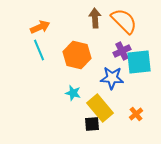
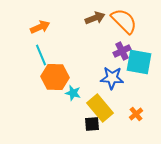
brown arrow: rotated 72 degrees clockwise
cyan line: moved 2 px right, 5 px down
orange hexagon: moved 22 px left, 22 px down; rotated 12 degrees counterclockwise
cyan square: rotated 16 degrees clockwise
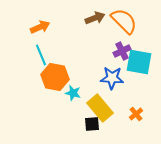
orange hexagon: rotated 8 degrees clockwise
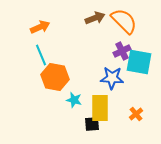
cyan star: moved 1 px right, 7 px down
yellow rectangle: rotated 40 degrees clockwise
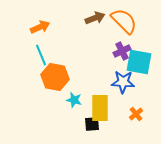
blue star: moved 11 px right, 4 px down
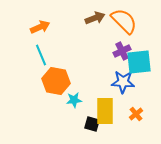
cyan square: rotated 16 degrees counterclockwise
orange hexagon: moved 1 px right, 4 px down
cyan star: rotated 21 degrees counterclockwise
yellow rectangle: moved 5 px right, 3 px down
black square: rotated 21 degrees clockwise
